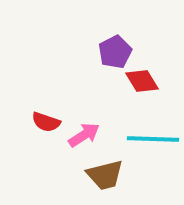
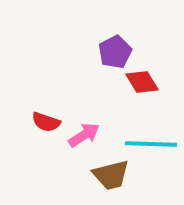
red diamond: moved 1 px down
cyan line: moved 2 px left, 5 px down
brown trapezoid: moved 6 px right
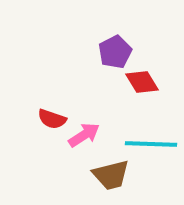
red semicircle: moved 6 px right, 3 px up
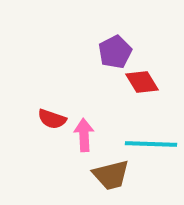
pink arrow: rotated 60 degrees counterclockwise
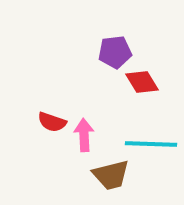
purple pentagon: rotated 20 degrees clockwise
red semicircle: moved 3 px down
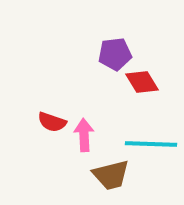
purple pentagon: moved 2 px down
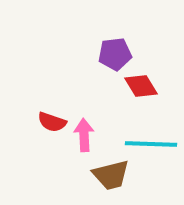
red diamond: moved 1 px left, 4 px down
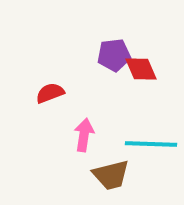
purple pentagon: moved 1 px left, 1 px down
red diamond: moved 17 px up; rotated 8 degrees clockwise
red semicircle: moved 2 px left, 29 px up; rotated 140 degrees clockwise
pink arrow: rotated 12 degrees clockwise
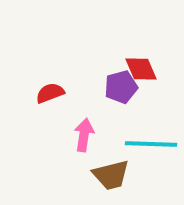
purple pentagon: moved 7 px right, 32 px down; rotated 8 degrees counterclockwise
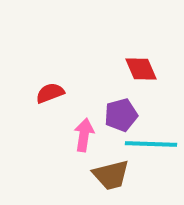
purple pentagon: moved 28 px down
